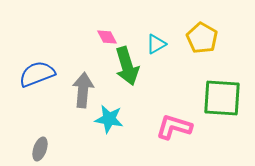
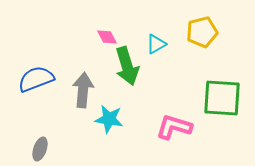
yellow pentagon: moved 6 px up; rotated 28 degrees clockwise
blue semicircle: moved 1 px left, 5 px down
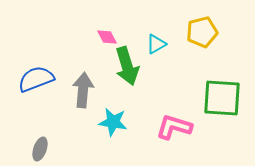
cyan star: moved 4 px right, 3 px down
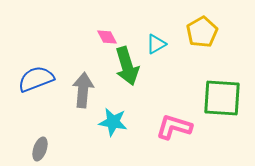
yellow pentagon: rotated 16 degrees counterclockwise
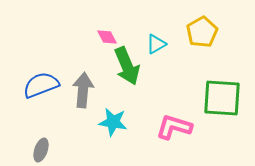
green arrow: rotated 6 degrees counterclockwise
blue semicircle: moved 5 px right, 6 px down
gray ellipse: moved 1 px right, 1 px down
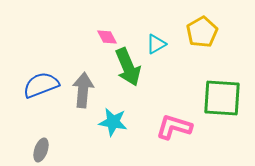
green arrow: moved 1 px right, 1 px down
